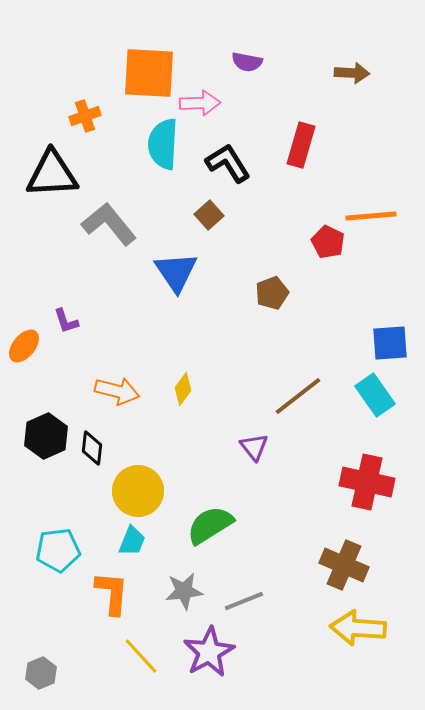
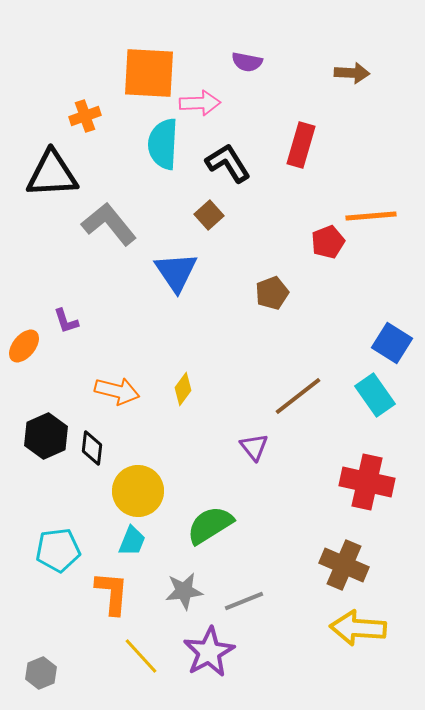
red pentagon: rotated 24 degrees clockwise
blue square: moved 2 px right; rotated 36 degrees clockwise
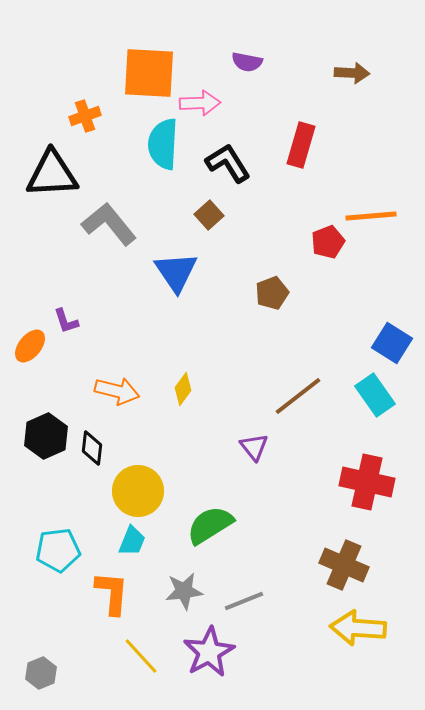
orange ellipse: moved 6 px right
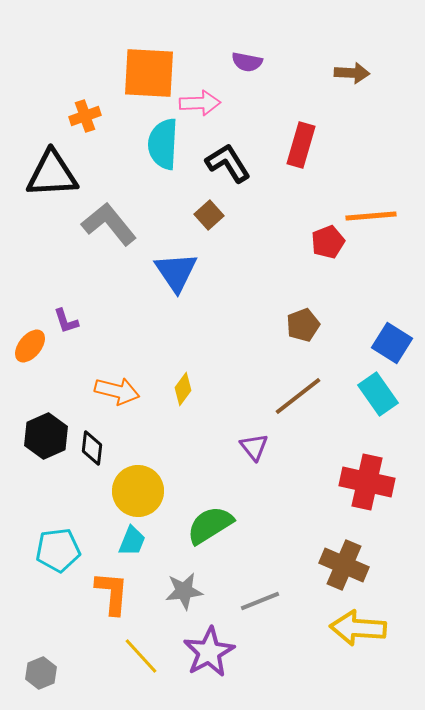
brown pentagon: moved 31 px right, 32 px down
cyan rectangle: moved 3 px right, 1 px up
gray line: moved 16 px right
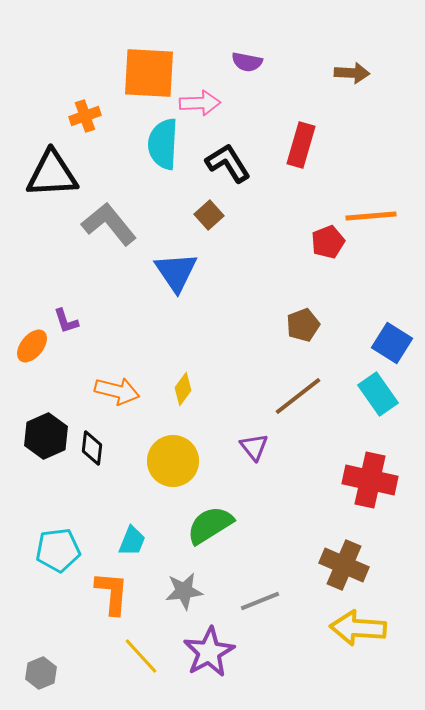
orange ellipse: moved 2 px right
red cross: moved 3 px right, 2 px up
yellow circle: moved 35 px right, 30 px up
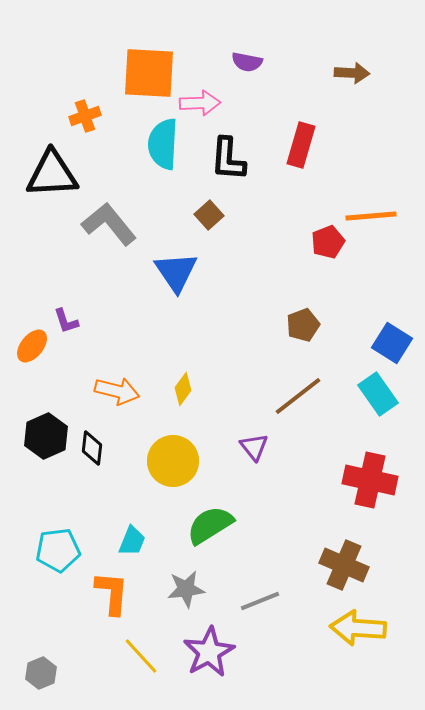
black L-shape: moved 4 px up; rotated 144 degrees counterclockwise
gray star: moved 2 px right, 2 px up
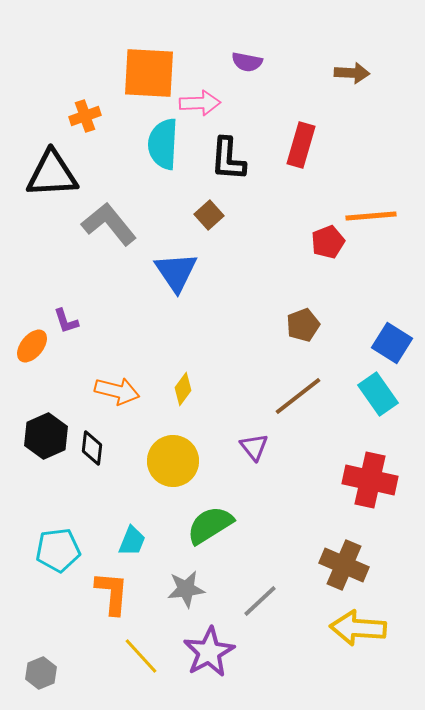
gray line: rotated 21 degrees counterclockwise
